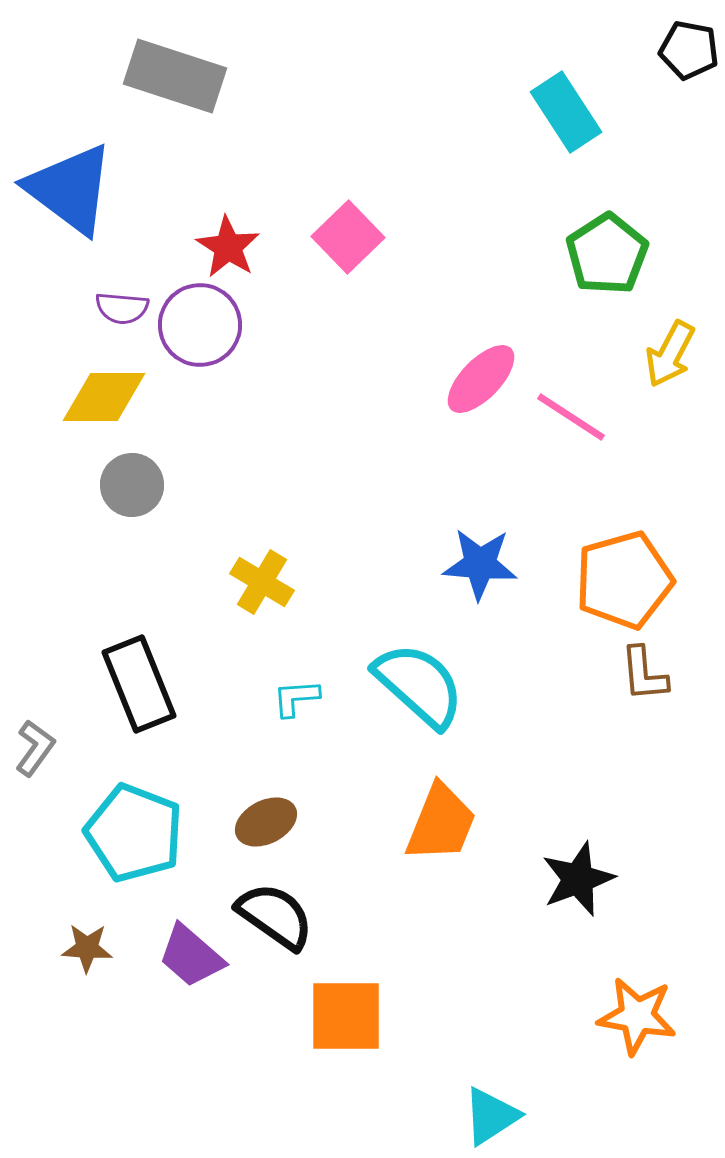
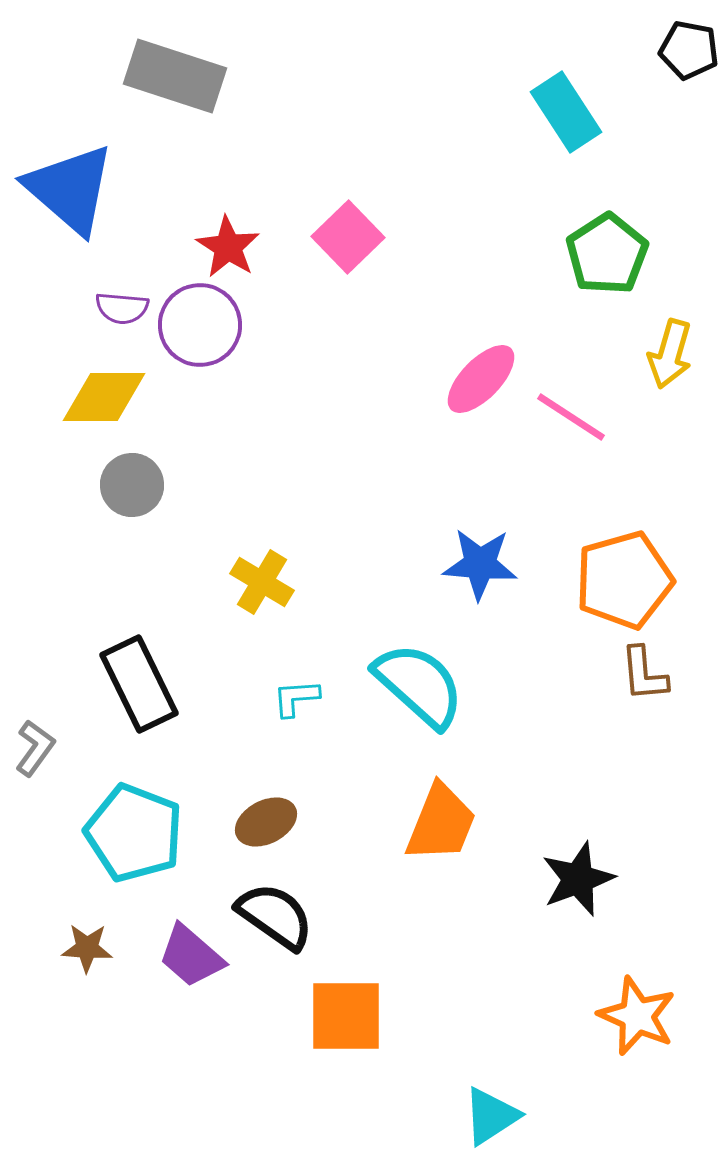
blue triangle: rotated 4 degrees clockwise
yellow arrow: rotated 12 degrees counterclockwise
black rectangle: rotated 4 degrees counterclockwise
orange star: rotated 14 degrees clockwise
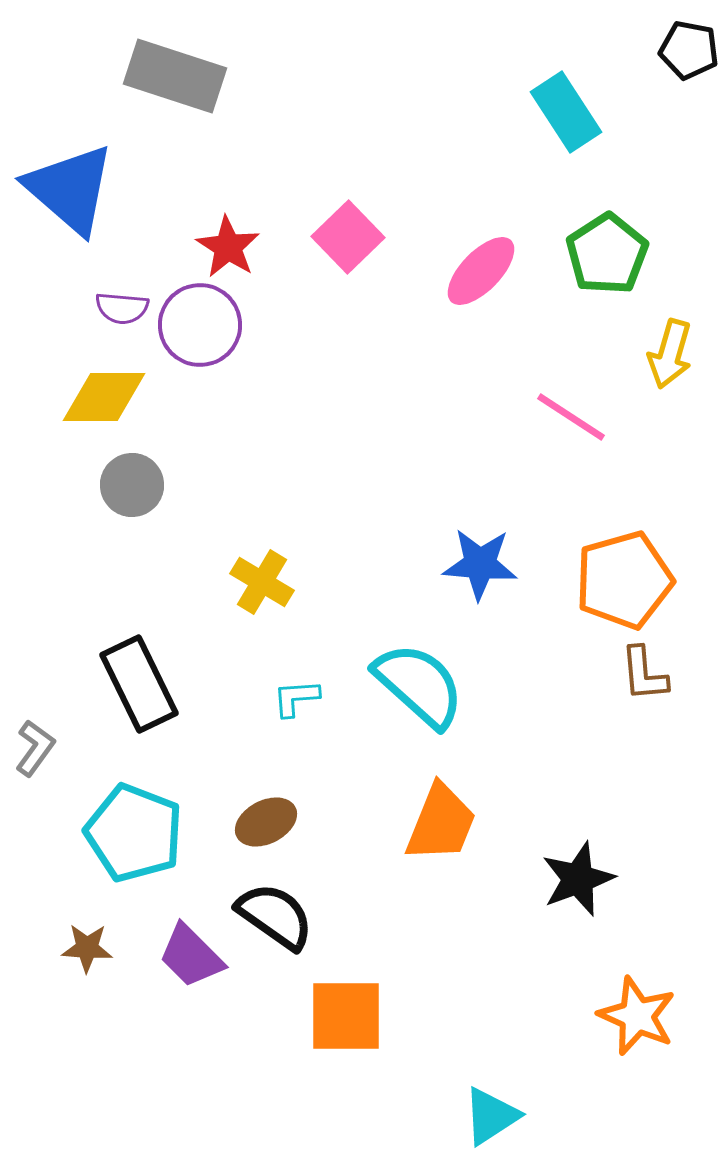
pink ellipse: moved 108 px up
purple trapezoid: rotated 4 degrees clockwise
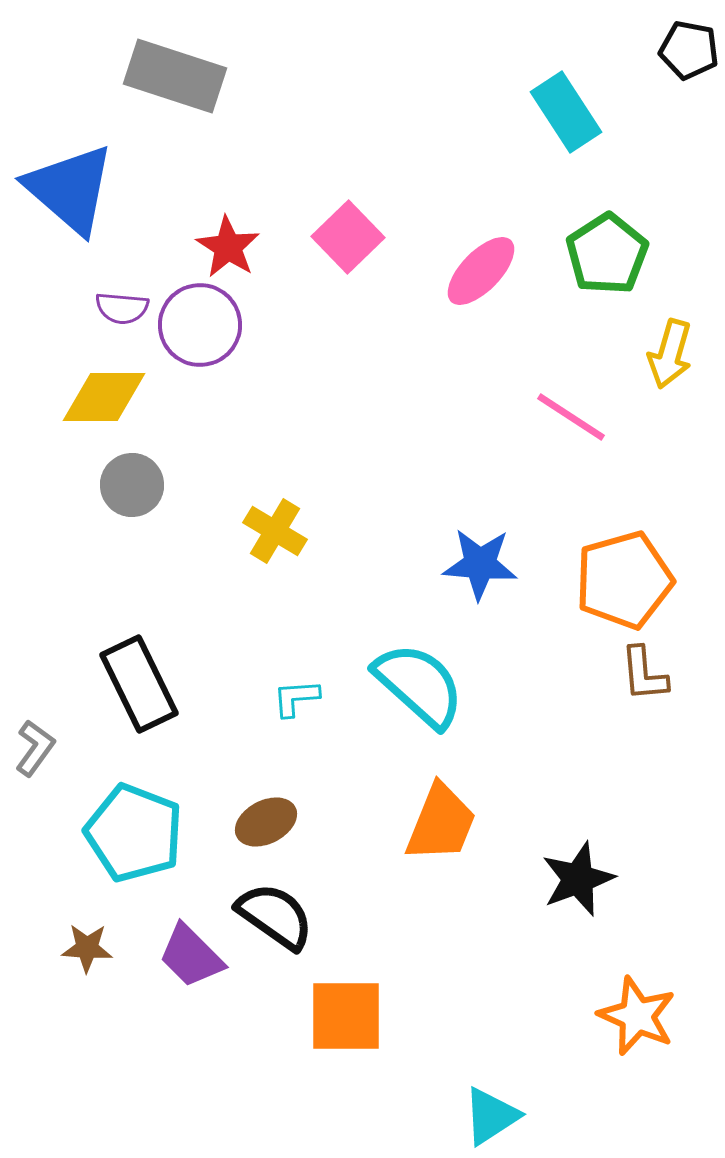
yellow cross: moved 13 px right, 51 px up
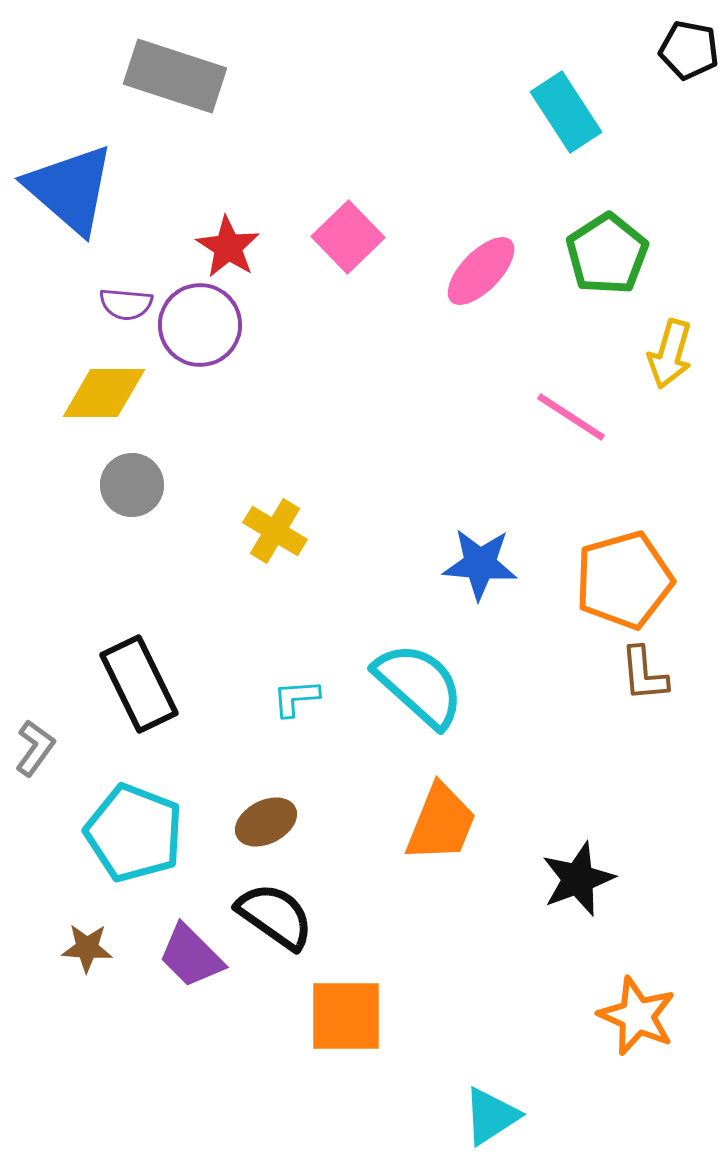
purple semicircle: moved 4 px right, 4 px up
yellow diamond: moved 4 px up
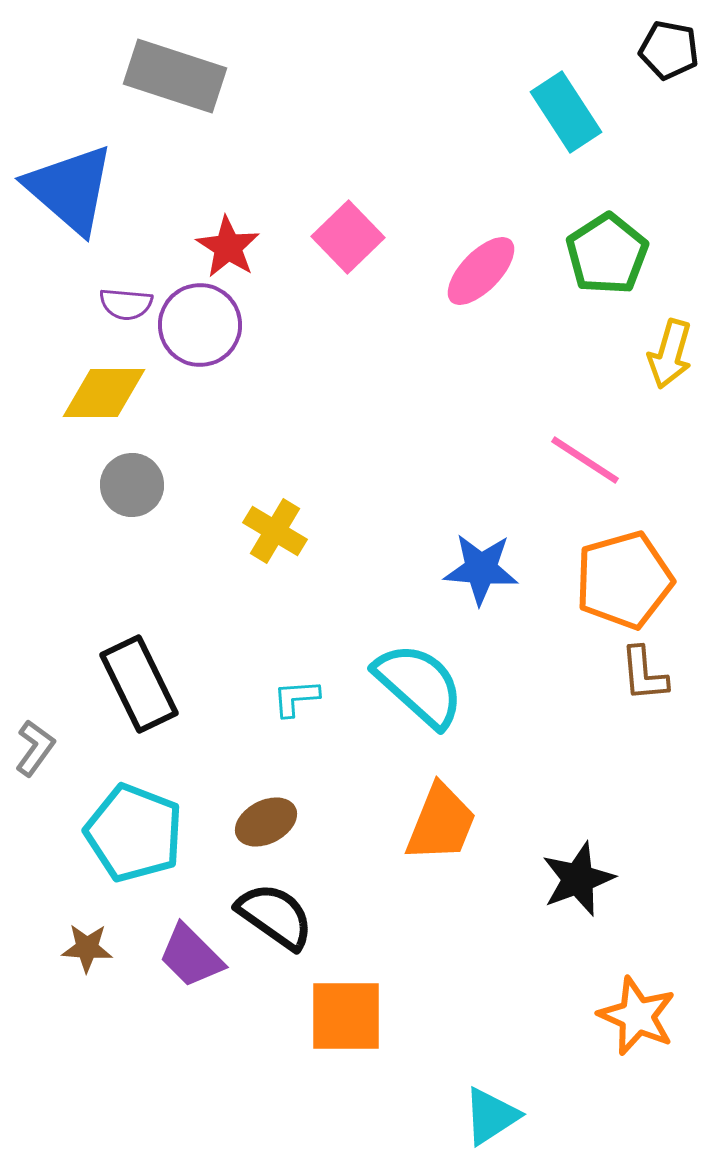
black pentagon: moved 20 px left
pink line: moved 14 px right, 43 px down
blue star: moved 1 px right, 5 px down
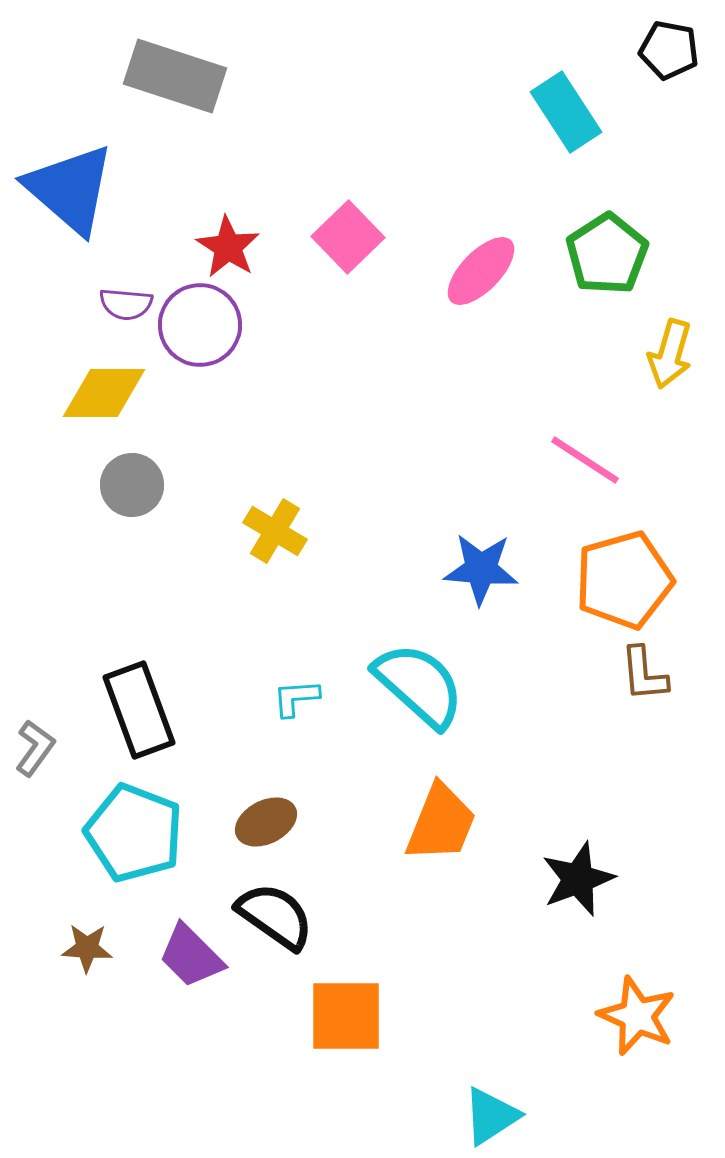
black rectangle: moved 26 px down; rotated 6 degrees clockwise
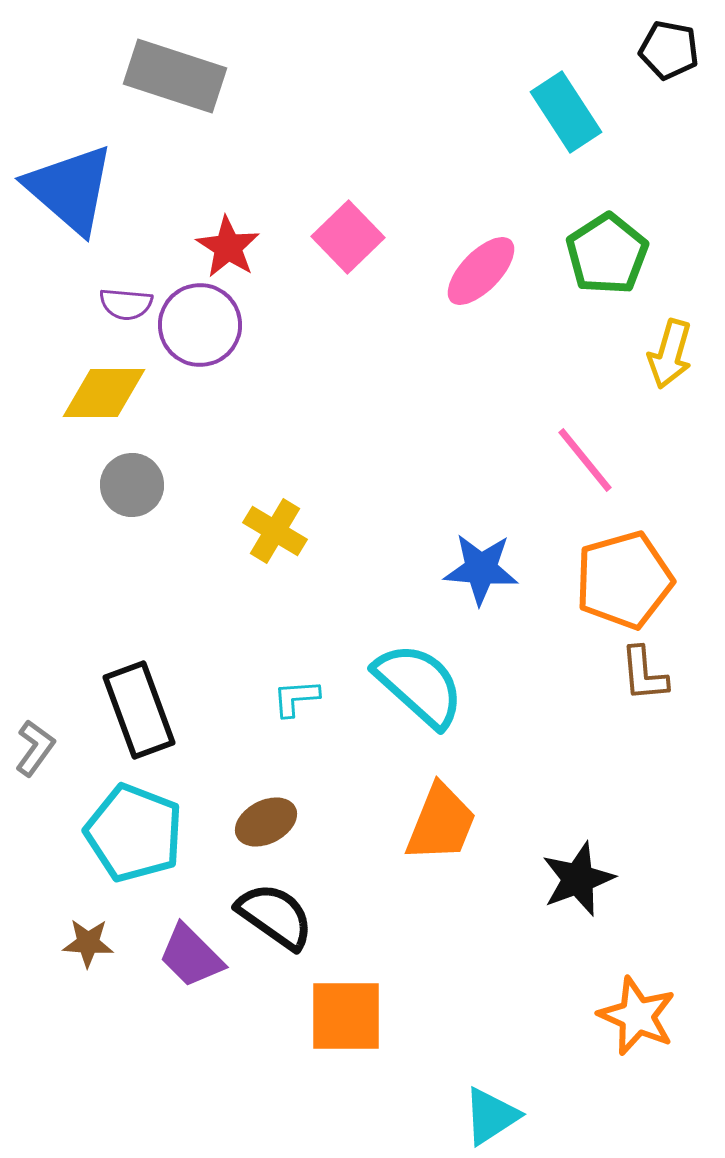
pink line: rotated 18 degrees clockwise
brown star: moved 1 px right, 5 px up
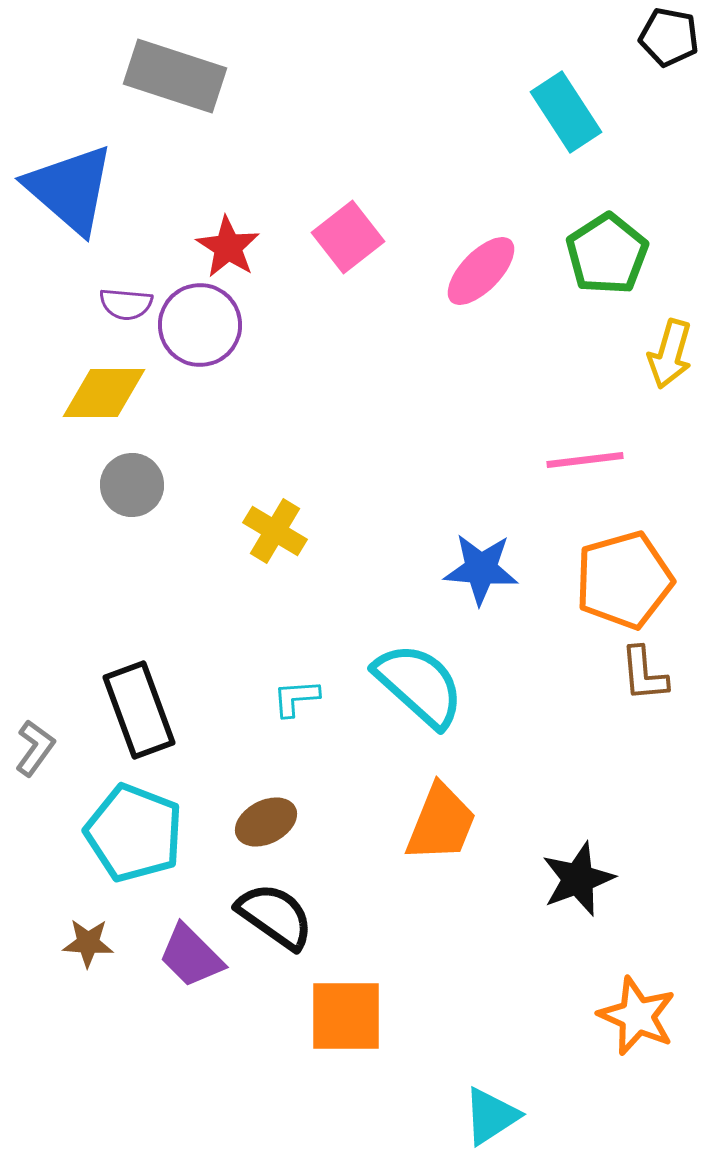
black pentagon: moved 13 px up
pink square: rotated 6 degrees clockwise
pink line: rotated 58 degrees counterclockwise
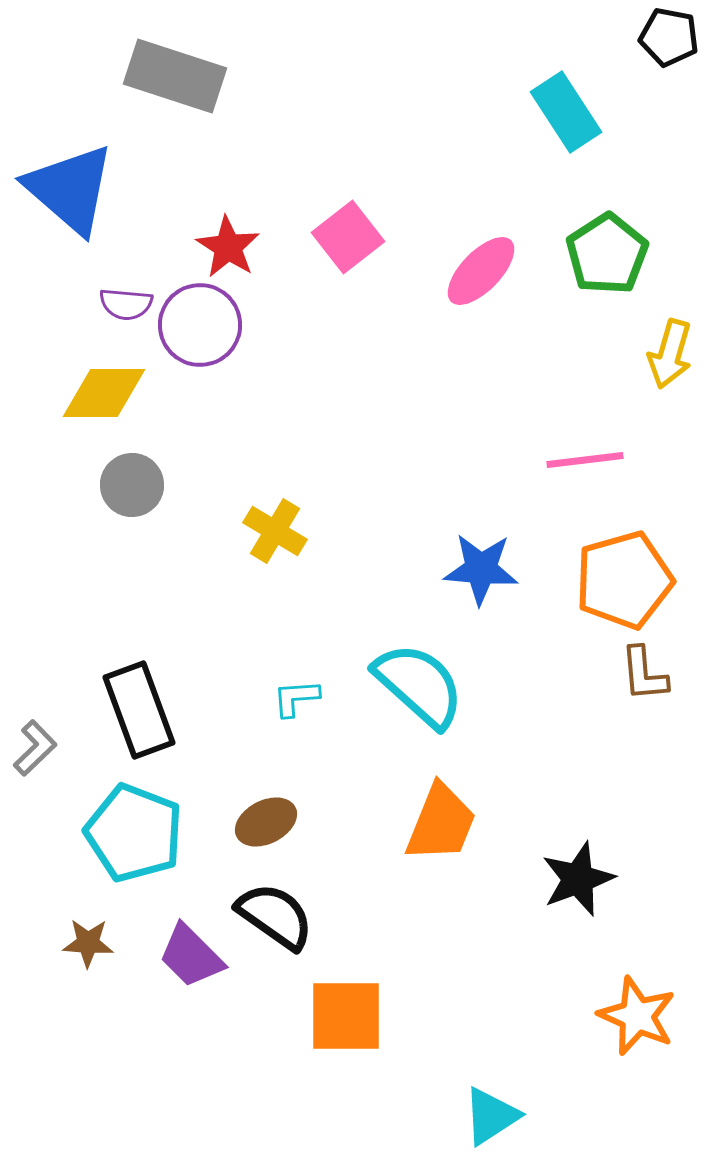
gray L-shape: rotated 10 degrees clockwise
